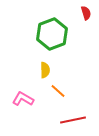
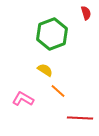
yellow semicircle: rotated 56 degrees counterclockwise
red line: moved 7 px right, 2 px up; rotated 15 degrees clockwise
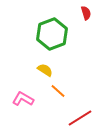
red line: rotated 35 degrees counterclockwise
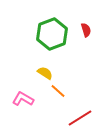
red semicircle: moved 17 px down
yellow semicircle: moved 3 px down
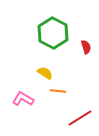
red semicircle: moved 17 px down
green hexagon: moved 1 px right, 1 px up; rotated 12 degrees counterclockwise
orange line: rotated 35 degrees counterclockwise
